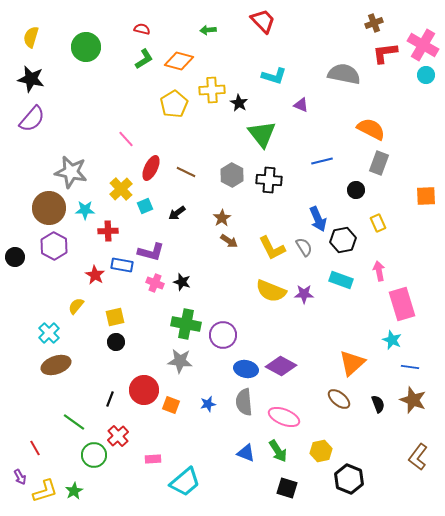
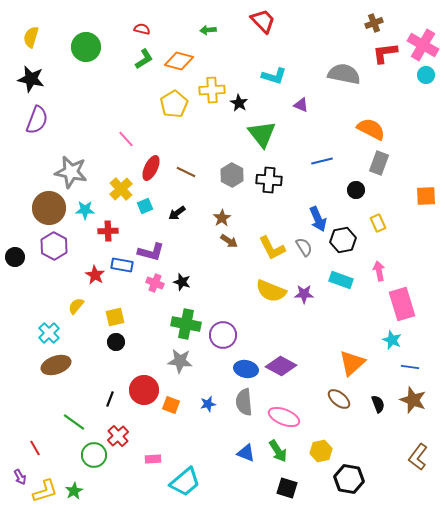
purple semicircle at (32, 119): moved 5 px right, 1 px down; rotated 20 degrees counterclockwise
black hexagon at (349, 479): rotated 12 degrees counterclockwise
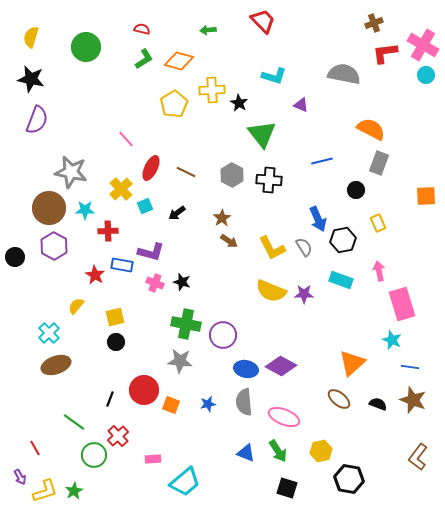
black semicircle at (378, 404): rotated 48 degrees counterclockwise
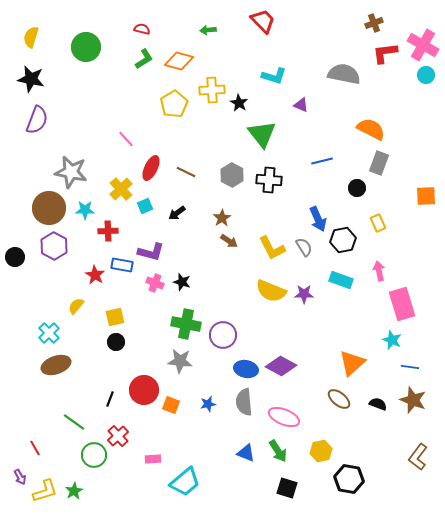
black circle at (356, 190): moved 1 px right, 2 px up
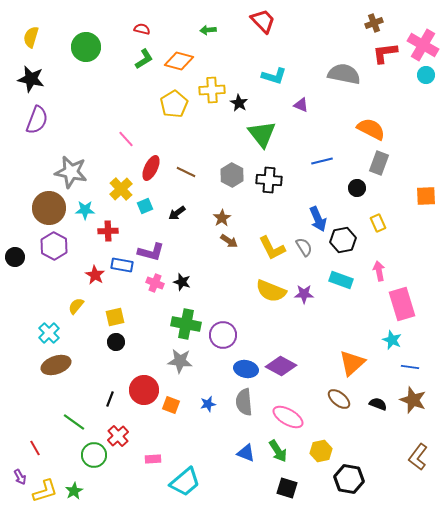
pink ellipse at (284, 417): moved 4 px right; rotated 8 degrees clockwise
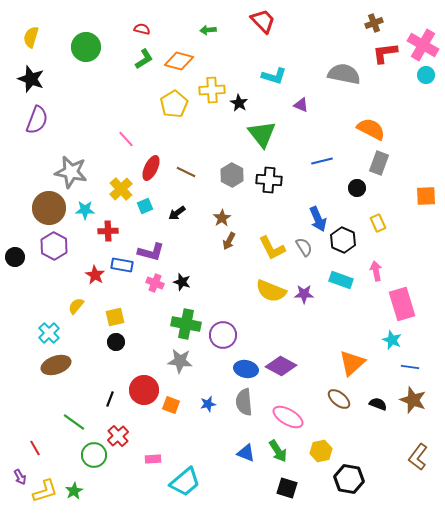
black star at (31, 79): rotated 8 degrees clockwise
black hexagon at (343, 240): rotated 25 degrees counterclockwise
brown arrow at (229, 241): rotated 84 degrees clockwise
pink arrow at (379, 271): moved 3 px left
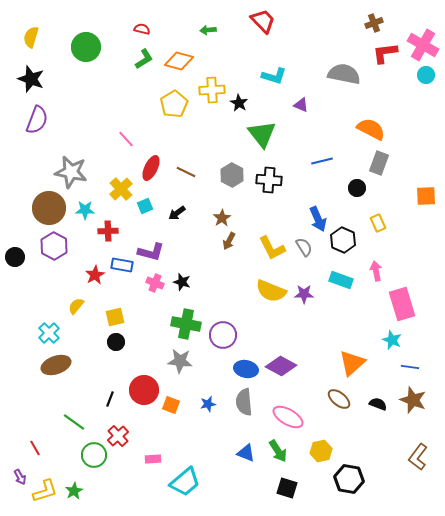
red star at (95, 275): rotated 12 degrees clockwise
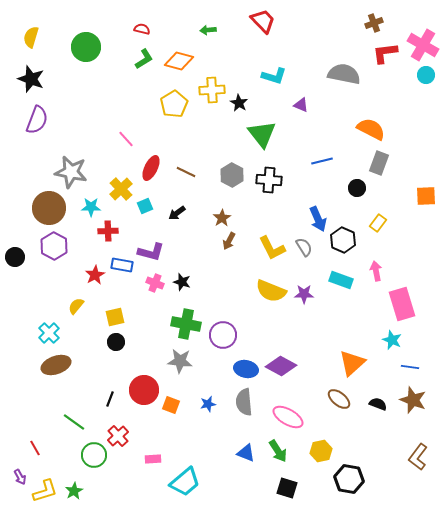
cyan star at (85, 210): moved 6 px right, 3 px up
yellow rectangle at (378, 223): rotated 60 degrees clockwise
